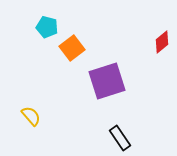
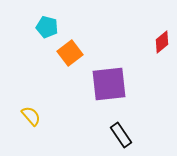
orange square: moved 2 px left, 5 px down
purple square: moved 2 px right, 3 px down; rotated 12 degrees clockwise
black rectangle: moved 1 px right, 3 px up
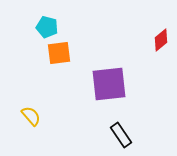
red diamond: moved 1 px left, 2 px up
orange square: moved 11 px left; rotated 30 degrees clockwise
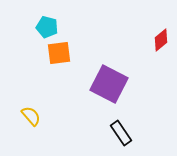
purple square: rotated 33 degrees clockwise
black rectangle: moved 2 px up
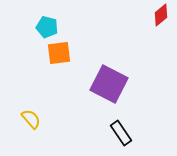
red diamond: moved 25 px up
yellow semicircle: moved 3 px down
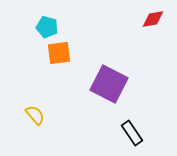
red diamond: moved 8 px left, 4 px down; rotated 30 degrees clockwise
yellow semicircle: moved 4 px right, 4 px up
black rectangle: moved 11 px right
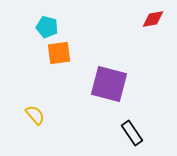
purple square: rotated 12 degrees counterclockwise
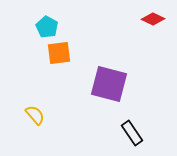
red diamond: rotated 35 degrees clockwise
cyan pentagon: rotated 15 degrees clockwise
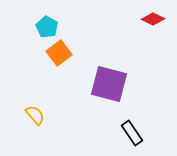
orange square: rotated 30 degrees counterclockwise
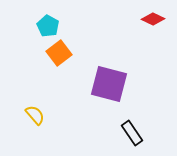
cyan pentagon: moved 1 px right, 1 px up
